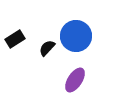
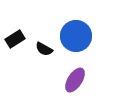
black semicircle: moved 3 px left, 1 px down; rotated 102 degrees counterclockwise
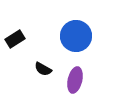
black semicircle: moved 1 px left, 20 px down
purple ellipse: rotated 20 degrees counterclockwise
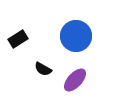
black rectangle: moved 3 px right
purple ellipse: rotated 30 degrees clockwise
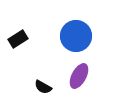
black semicircle: moved 18 px down
purple ellipse: moved 4 px right, 4 px up; rotated 15 degrees counterclockwise
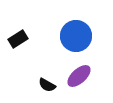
purple ellipse: rotated 20 degrees clockwise
black semicircle: moved 4 px right, 2 px up
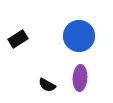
blue circle: moved 3 px right
purple ellipse: moved 1 px right, 2 px down; rotated 45 degrees counterclockwise
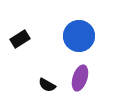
black rectangle: moved 2 px right
purple ellipse: rotated 15 degrees clockwise
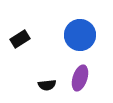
blue circle: moved 1 px right, 1 px up
black semicircle: rotated 36 degrees counterclockwise
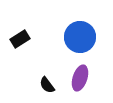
blue circle: moved 2 px down
black semicircle: rotated 60 degrees clockwise
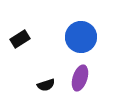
blue circle: moved 1 px right
black semicircle: moved 1 px left; rotated 72 degrees counterclockwise
